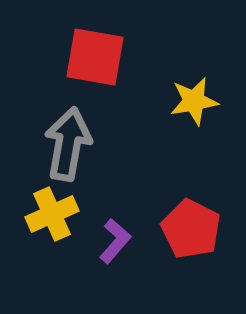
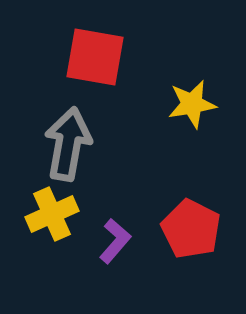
yellow star: moved 2 px left, 3 px down
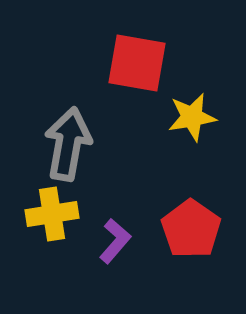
red square: moved 42 px right, 6 px down
yellow star: moved 13 px down
yellow cross: rotated 15 degrees clockwise
red pentagon: rotated 8 degrees clockwise
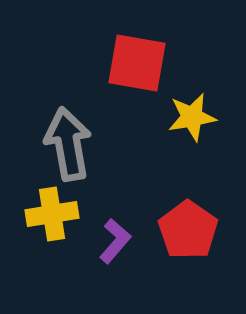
gray arrow: rotated 20 degrees counterclockwise
red pentagon: moved 3 px left, 1 px down
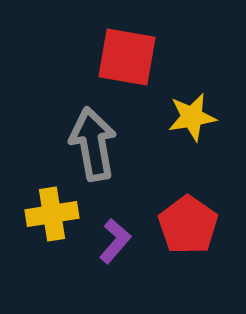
red square: moved 10 px left, 6 px up
gray arrow: moved 25 px right
red pentagon: moved 5 px up
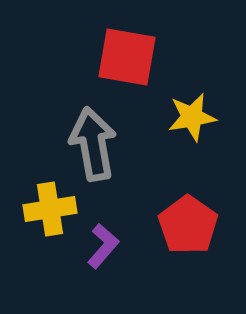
yellow cross: moved 2 px left, 5 px up
purple L-shape: moved 12 px left, 5 px down
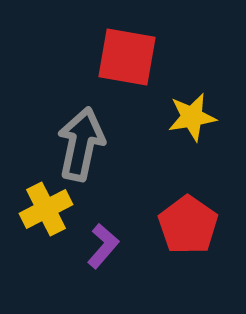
gray arrow: moved 12 px left; rotated 22 degrees clockwise
yellow cross: moved 4 px left; rotated 18 degrees counterclockwise
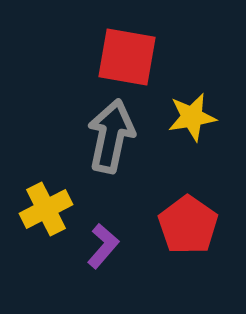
gray arrow: moved 30 px right, 8 px up
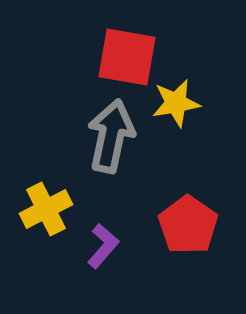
yellow star: moved 16 px left, 14 px up
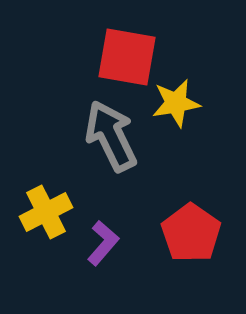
gray arrow: rotated 38 degrees counterclockwise
yellow cross: moved 3 px down
red pentagon: moved 3 px right, 8 px down
purple L-shape: moved 3 px up
